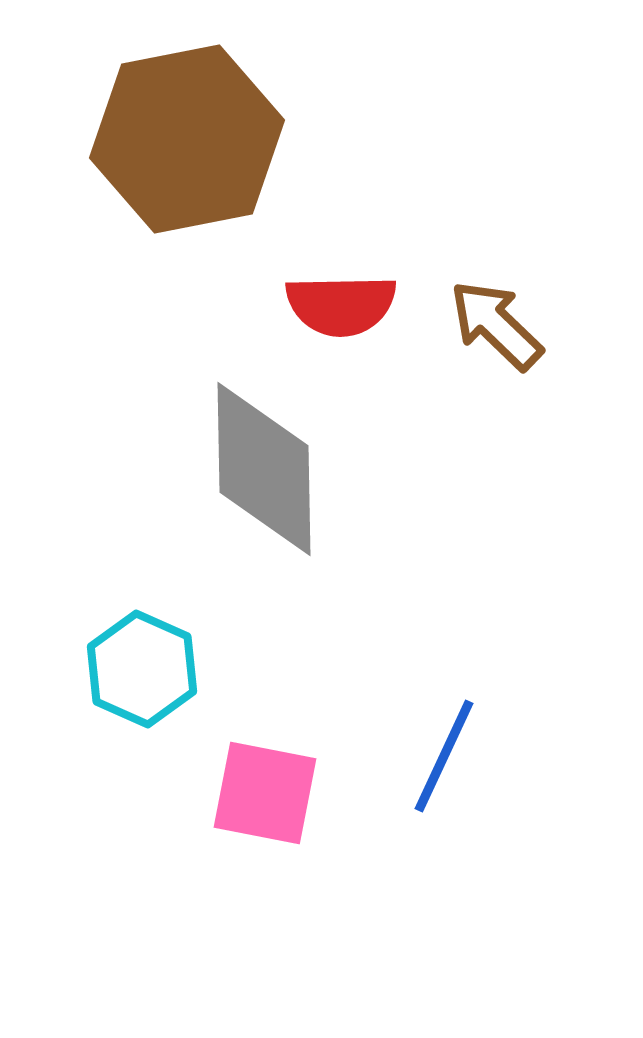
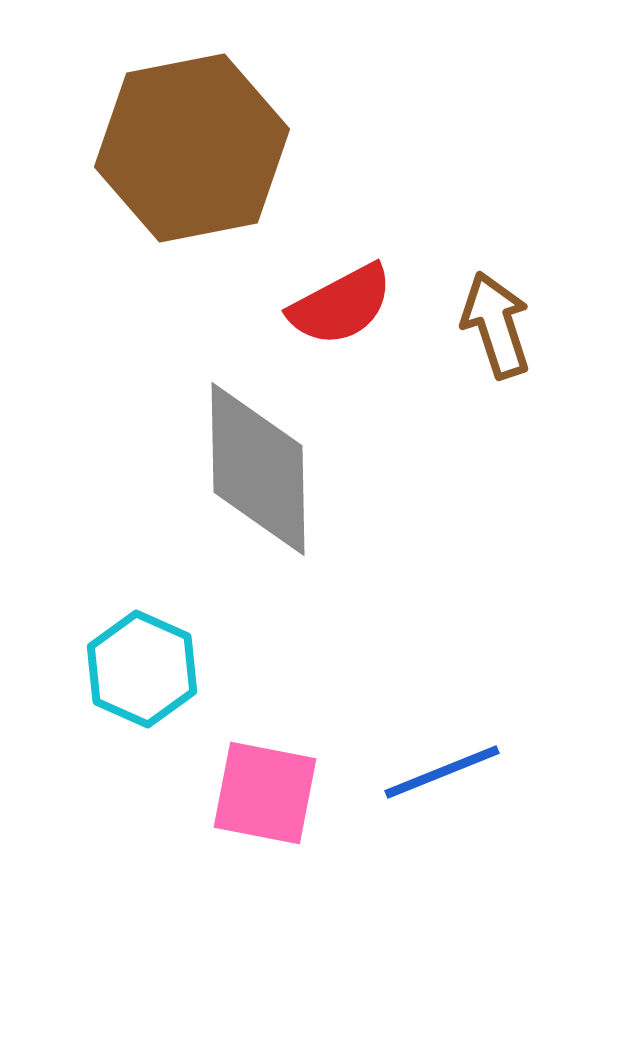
brown hexagon: moved 5 px right, 9 px down
red semicircle: rotated 27 degrees counterclockwise
brown arrow: rotated 28 degrees clockwise
gray diamond: moved 6 px left
blue line: moved 2 px left, 16 px down; rotated 43 degrees clockwise
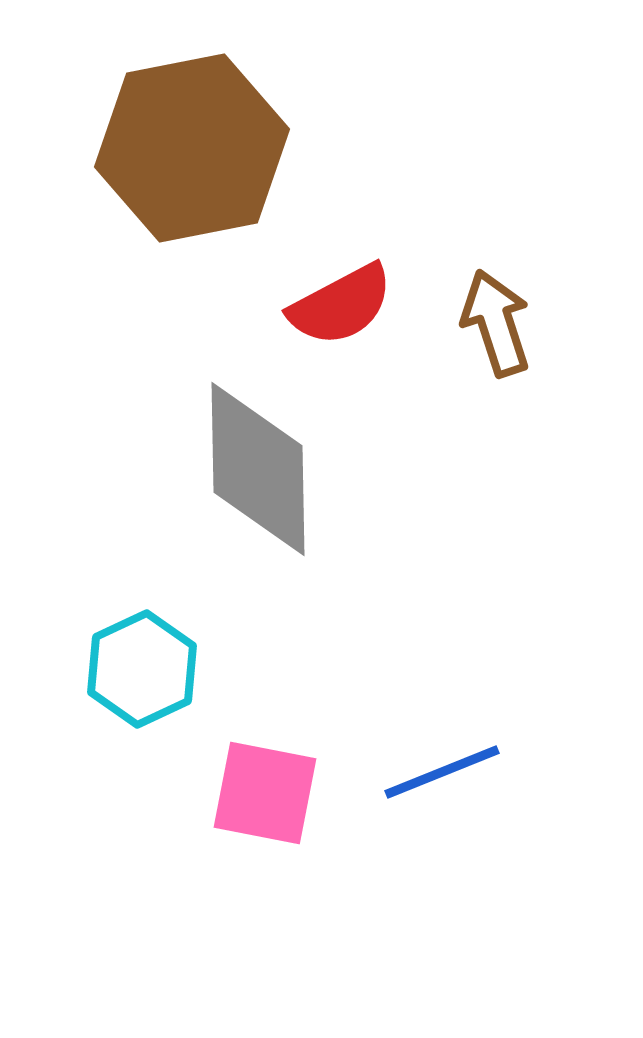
brown arrow: moved 2 px up
cyan hexagon: rotated 11 degrees clockwise
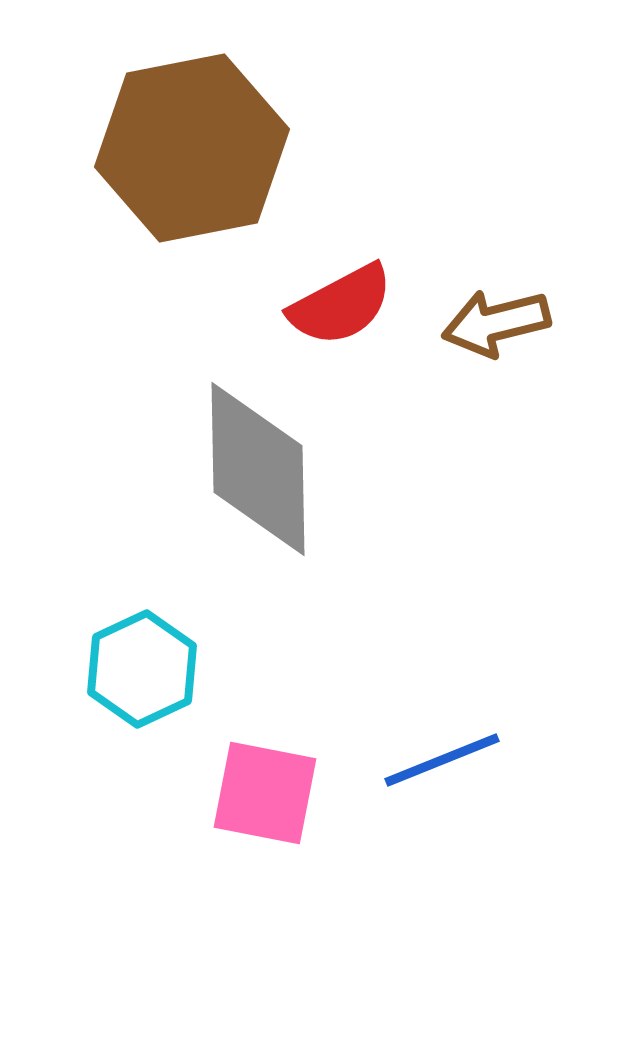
brown arrow: rotated 86 degrees counterclockwise
blue line: moved 12 px up
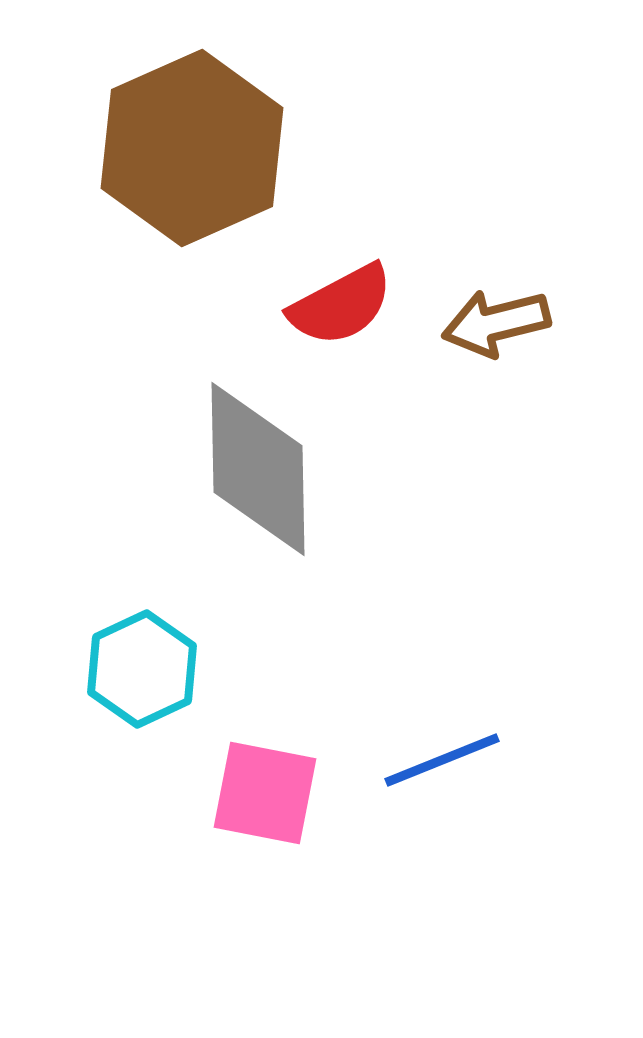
brown hexagon: rotated 13 degrees counterclockwise
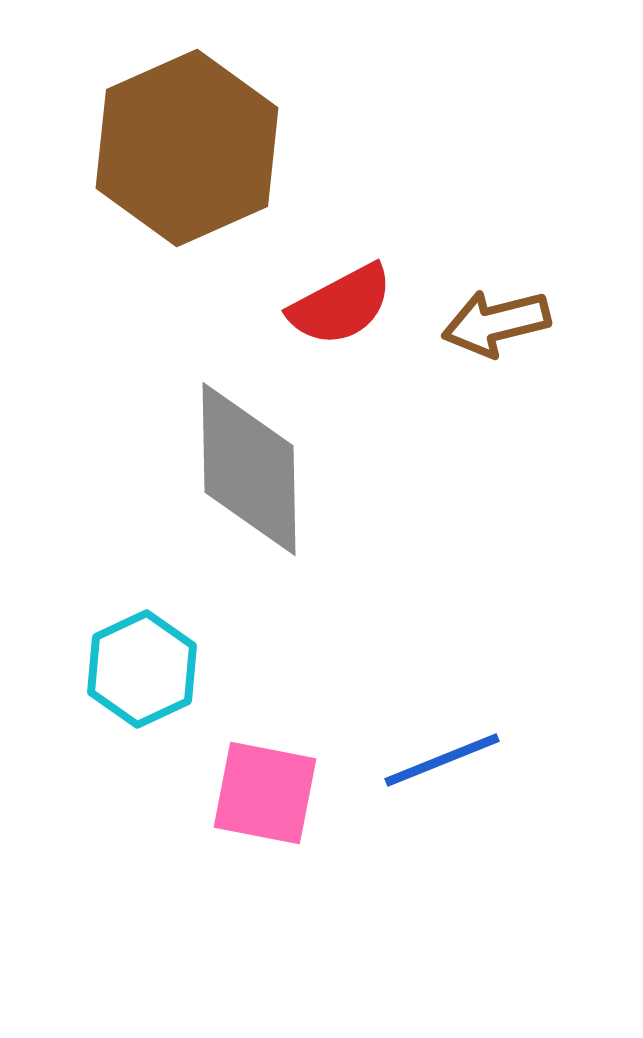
brown hexagon: moved 5 px left
gray diamond: moved 9 px left
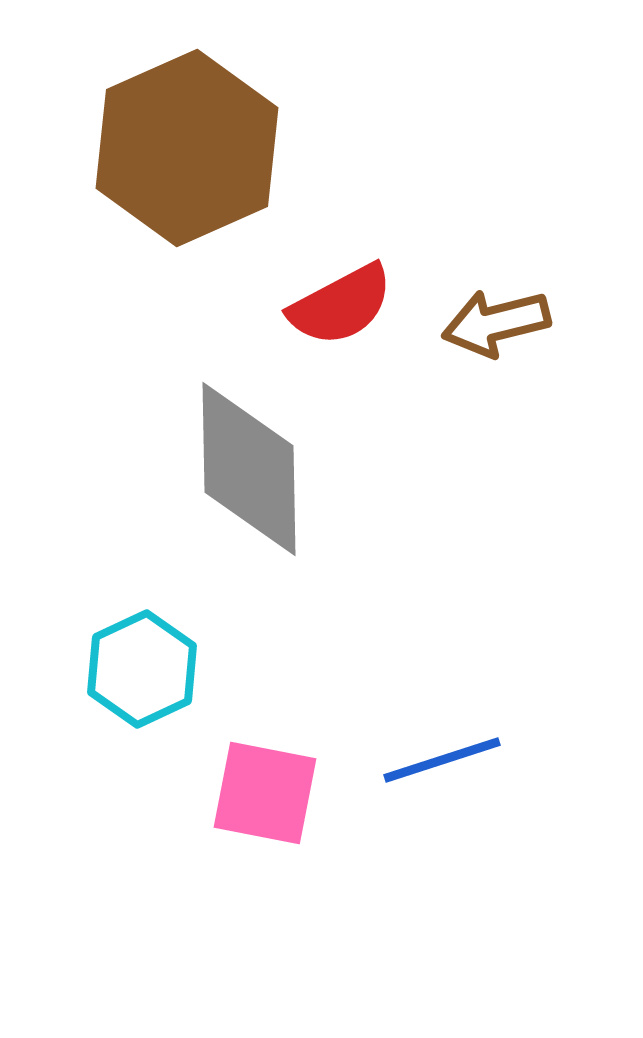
blue line: rotated 4 degrees clockwise
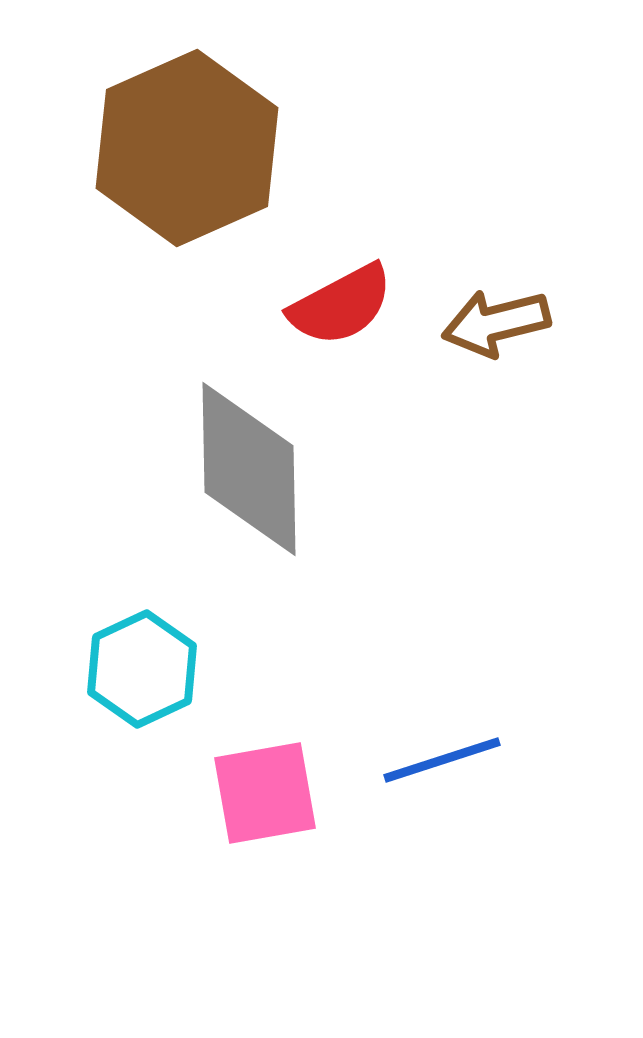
pink square: rotated 21 degrees counterclockwise
